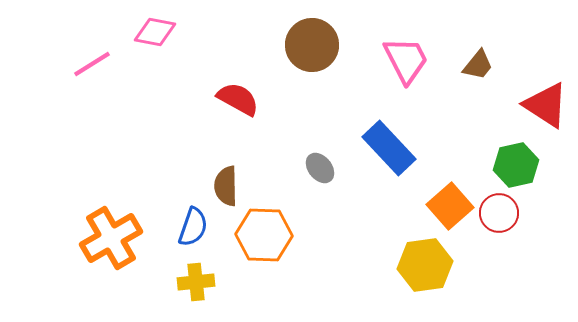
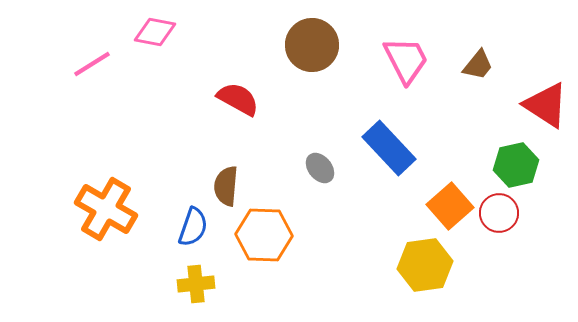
brown semicircle: rotated 6 degrees clockwise
orange cross: moved 5 px left, 29 px up; rotated 30 degrees counterclockwise
yellow cross: moved 2 px down
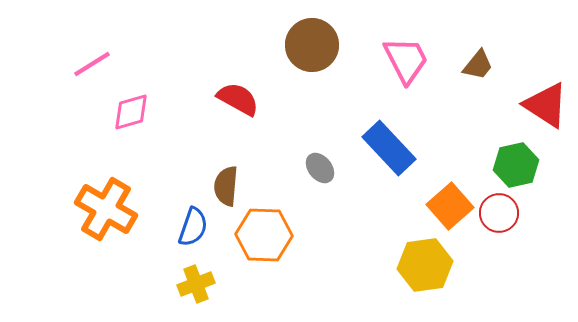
pink diamond: moved 24 px left, 80 px down; rotated 27 degrees counterclockwise
yellow cross: rotated 15 degrees counterclockwise
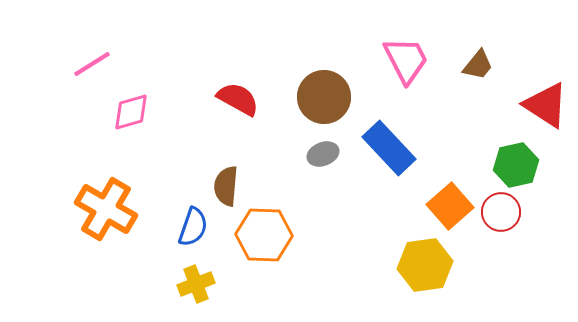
brown circle: moved 12 px right, 52 px down
gray ellipse: moved 3 px right, 14 px up; rotated 72 degrees counterclockwise
red circle: moved 2 px right, 1 px up
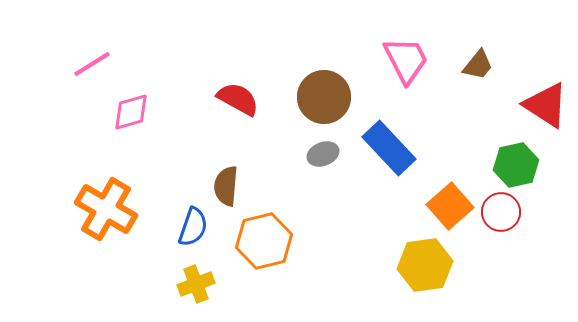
orange hexagon: moved 6 px down; rotated 16 degrees counterclockwise
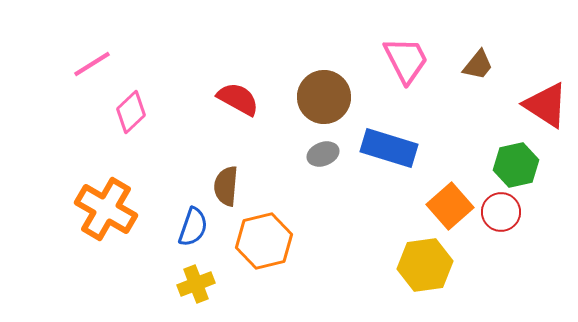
pink diamond: rotated 27 degrees counterclockwise
blue rectangle: rotated 30 degrees counterclockwise
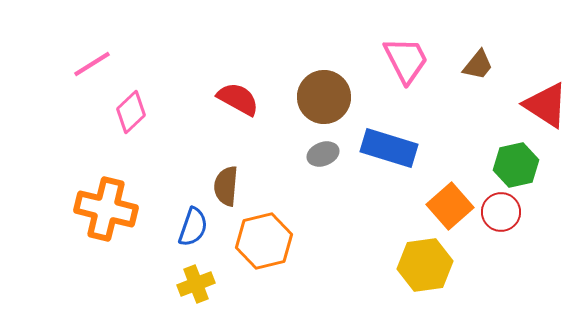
orange cross: rotated 16 degrees counterclockwise
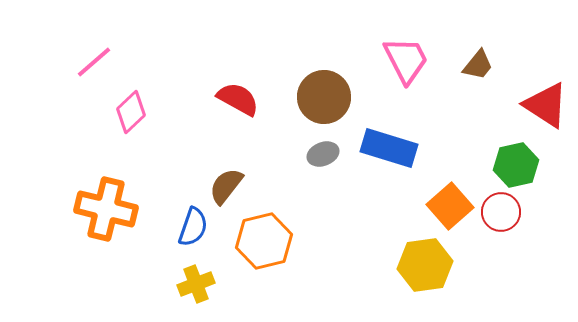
pink line: moved 2 px right, 2 px up; rotated 9 degrees counterclockwise
brown semicircle: rotated 33 degrees clockwise
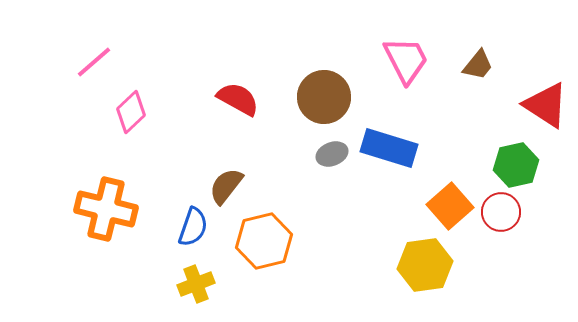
gray ellipse: moved 9 px right
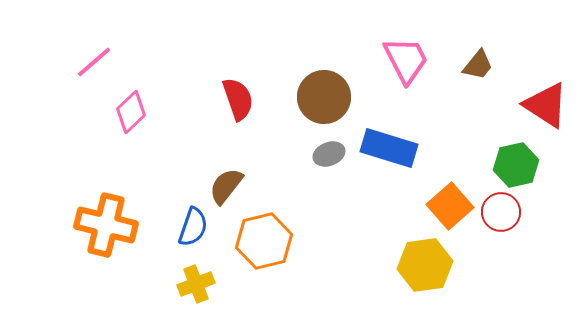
red semicircle: rotated 42 degrees clockwise
gray ellipse: moved 3 px left
orange cross: moved 16 px down
